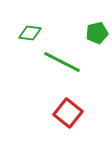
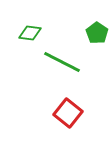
green pentagon: rotated 25 degrees counterclockwise
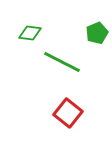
green pentagon: rotated 15 degrees clockwise
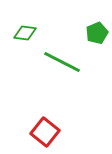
green diamond: moved 5 px left
red square: moved 23 px left, 19 px down
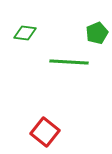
green line: moved 7 px right; rotated 24 degrees counterclockwise
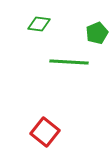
green diamond: moved 14 px right, 9 px up
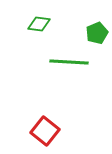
red square: moved 1 px up
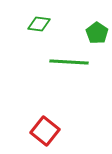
green pentagon: rotated 15 degrees counterclockwise
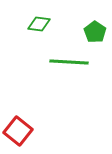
green pentagon: moved 2 px left, 1 px up
red square: moved 27 px left
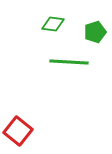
green diamond: moved 14 px right
green pentagon: rotated 20 degrees clockwise
